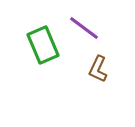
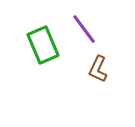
purple line: moved 1 px down; rotated 16 degrees clockwise
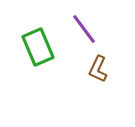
green rectangle: moved 5 px left, 2 px down
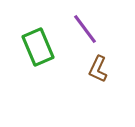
purple line: moved 1 px right
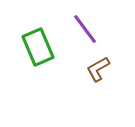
brown L-shape: rotated 36 degrees clockwise
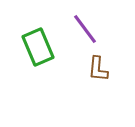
brown L-shape: rotated 56 degrees counterclockwise
